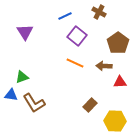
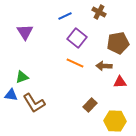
purple square: moved 2 px down
brown pentagon: rotated 25 degrees clockwise
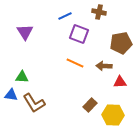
brown cross: rotated 16 degrees counterclockwise
purple square: moved 2 px right, 4 px up; rotated 18 degrees counterclockwise
brown pentagon: moved 3 px right
green triangle: rotated 24 degrees clockwise
yellow hexagon: moved 2 px left, 6 px up
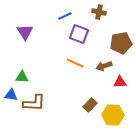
brown arrow: rotated 21 degrees counterclockwise
brown L-shape: rotated 55 degrees counterclockwise
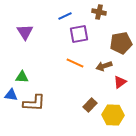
purple square: rotated 30 degrees counterclockwise
red triangle: rotated 32 degrees counterclockwise
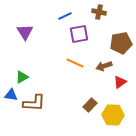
green triangle: rotated 32 degrees counterclockwise
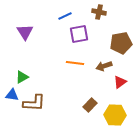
orange line: rotated 18 degrees counterclockwise
blue triangle: moved 1 px right
yellow hexagon: moved 2 px right
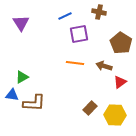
purple triangle: moved 4 px left, 9 px up
brown pentagon: rotated 30 degrees counterclockwise
brown arrow: rotated 35 degrees clockwise
brown rectangle: moved 3 px down
